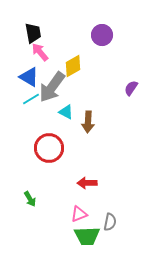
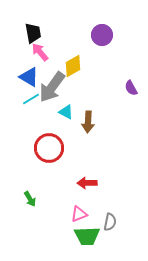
purple semicircle: rotated 63 degrees counterclockwise
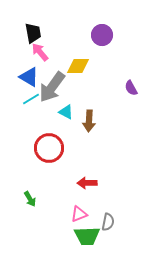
yellow diamond: moved 5 px right; rotated 30 degrees clockwise
brown arrow: moved 1 px right, 1 px up
gray semicircle: moved 2 px left
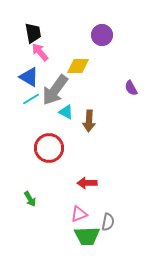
gray arrow: moved 3 px right, 3 px down
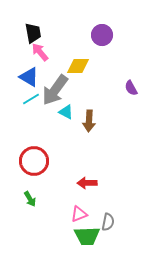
red circle: moved 15 px left, 13 px down
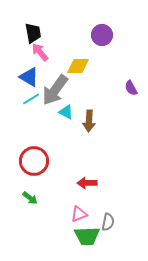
green arrow: moved 1 px up; rotated 21 degrees counterclockwise
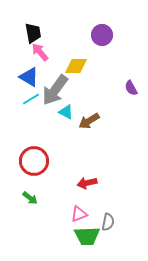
yellow diamond: moved 2 px left
brown arrow: rotated 55 degrees clockwise
red arrow: rotated 12 degrees counterclockwise
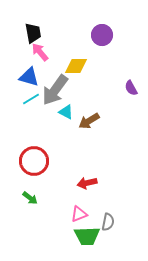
blue triangle: rotated 15 degrees counterclockwise
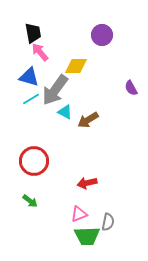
cyan triangle: moved 1 px left
brown arrow: moved 1 px left, 1 px up
green arrow: moved 3 px down
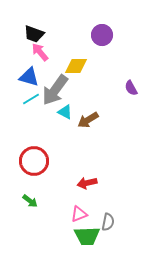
black trapezoid: moved 1 px right, 1 px down; rotated 120 degrees clockwise
